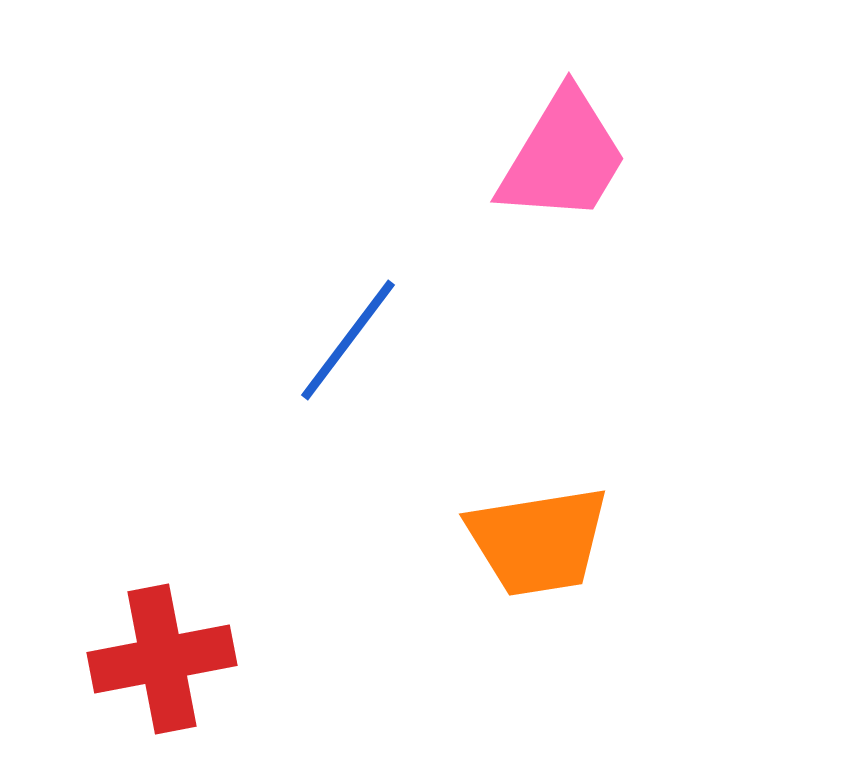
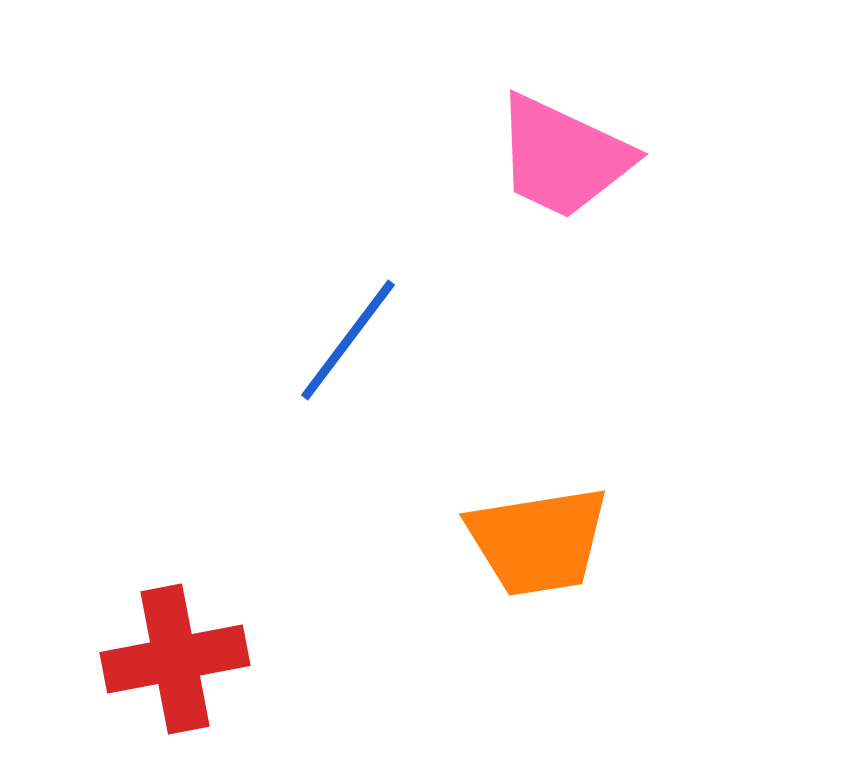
pink trapezoid: rotated 84 degrees clockwise
red cross: moved 13 px right
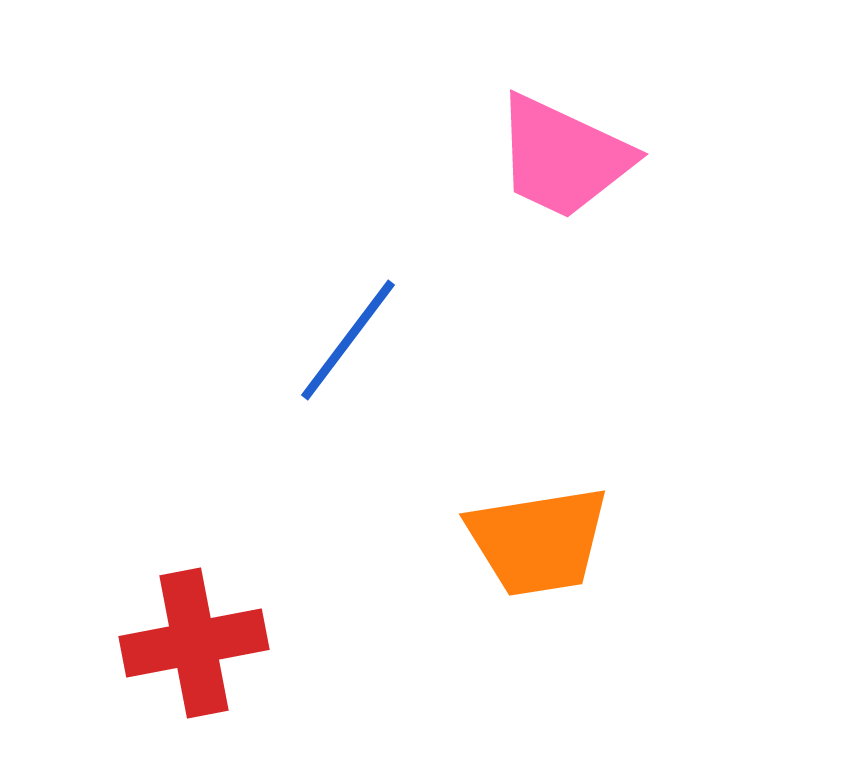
red cross: moved 19 px right, 16 px up
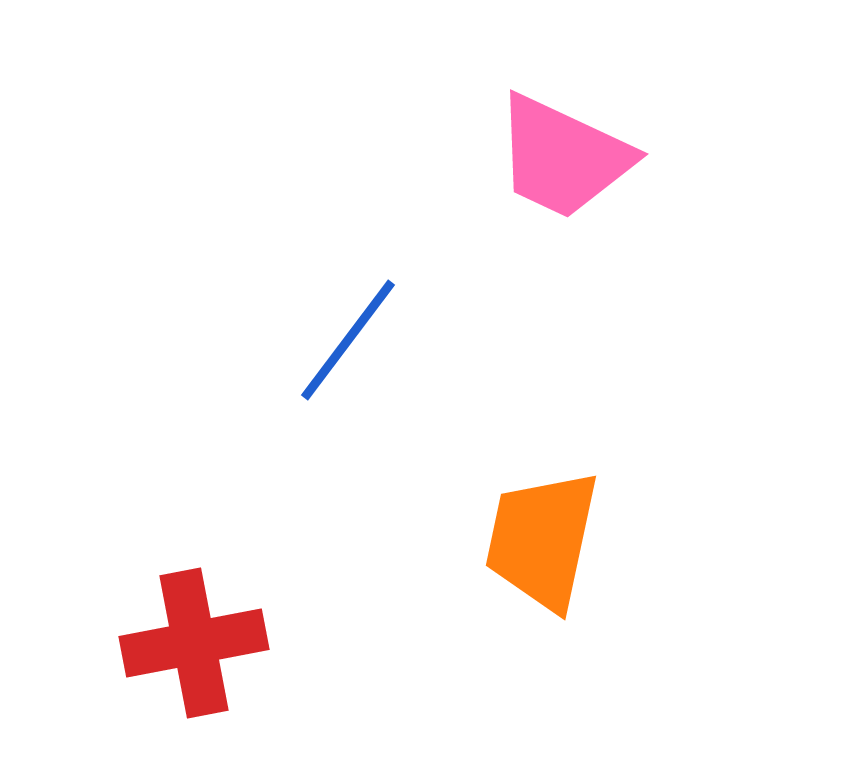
orange trapezoid: moved 4 px right, 1 px up; rotated 111 degrees clockwise
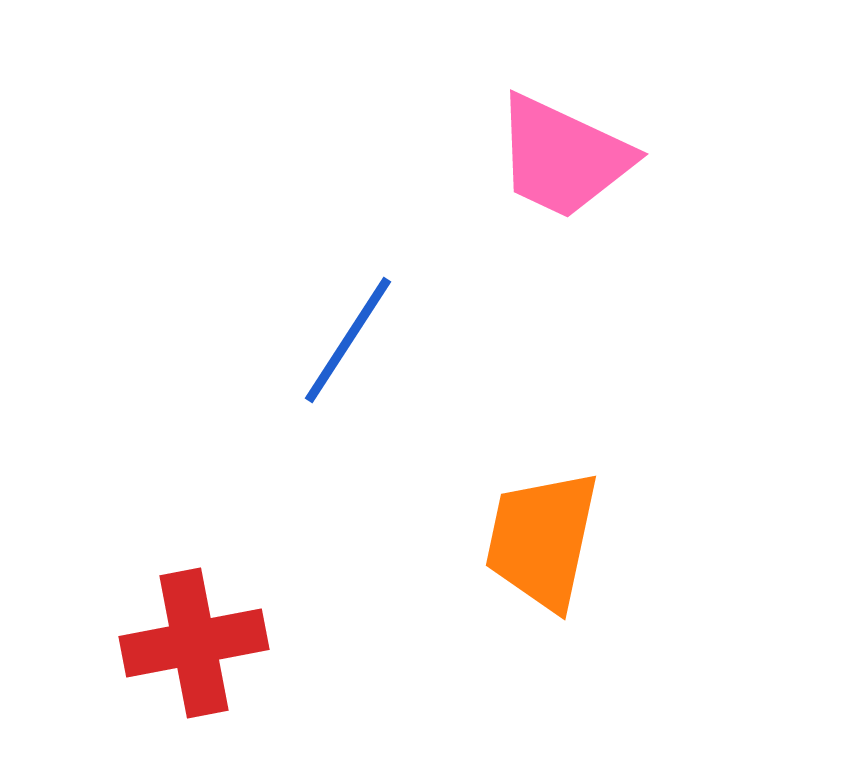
blue line: rotated 4 degrees counterclockwise
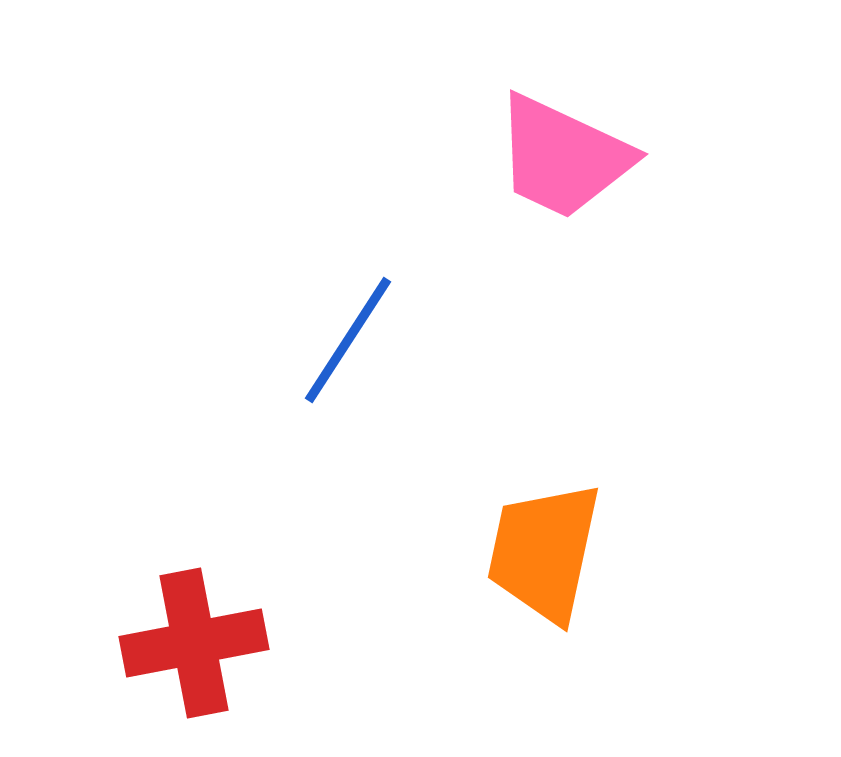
orange trapezoid: moved 2 px right, 12 px down
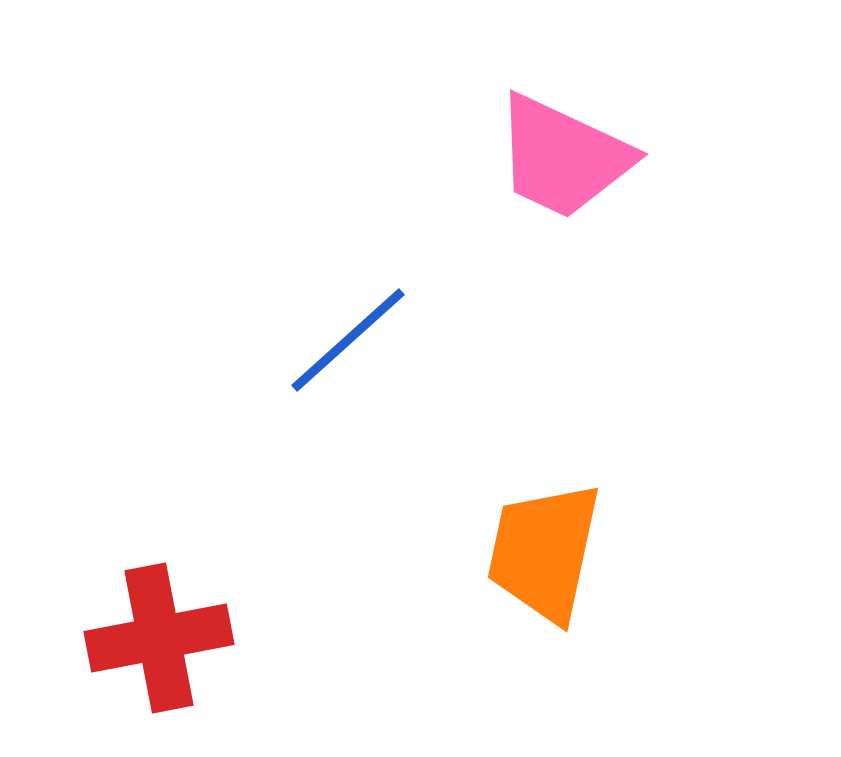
blue line: rotated 15 degrees clockwise
red cross: moved 35 px left, 5 px up
